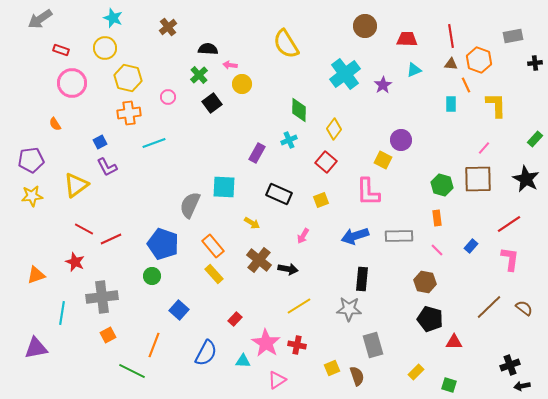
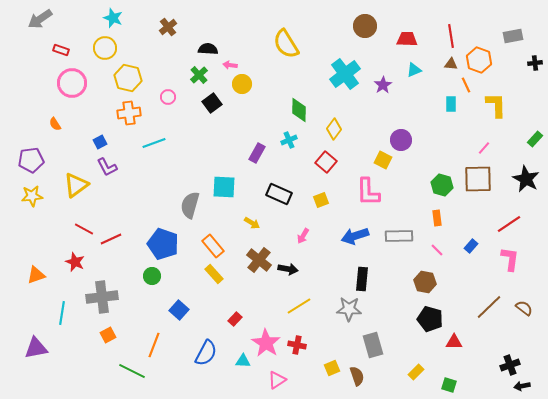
gray semicircle at (190, 205): rotated 8 degrees counterclockwise
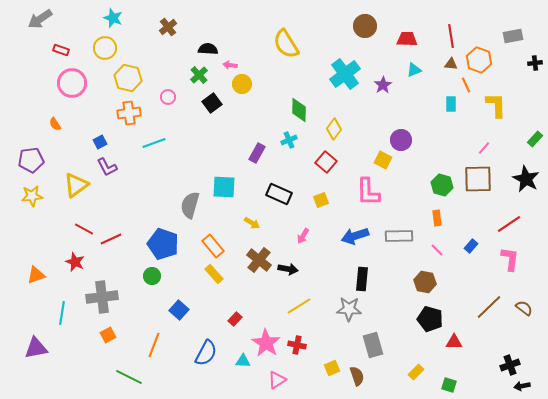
green line at (132, 371): moved 3 px left, 6 px down
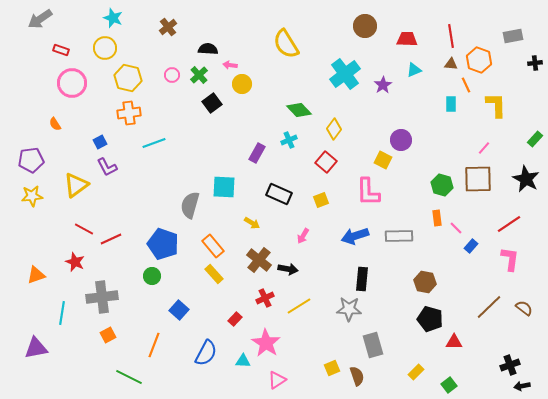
pink circle at (168, 97): moved 4 px right, 22 px up
green diamond at (299, 110): rotated 45 degrees counterclockwise
pink line at (437, 250): moved 19 px right, 22 px up
red cross at (297, 345): moved 32 px left, 47 px up; rotated 36 degrees counterclockwise
green square at (449, 385): rotated 35 degrees clockwise
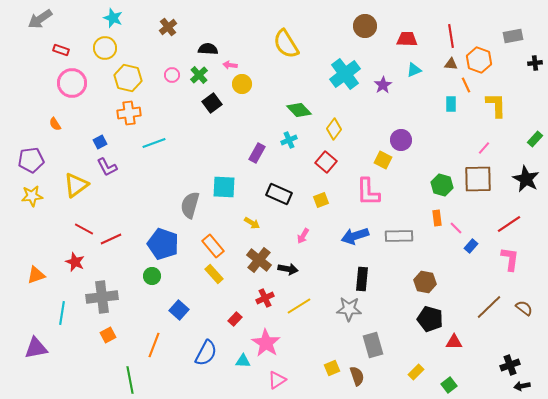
green line at (129, 377): moved 1 px right, 3 px down; rotated 52 degrees clockwise
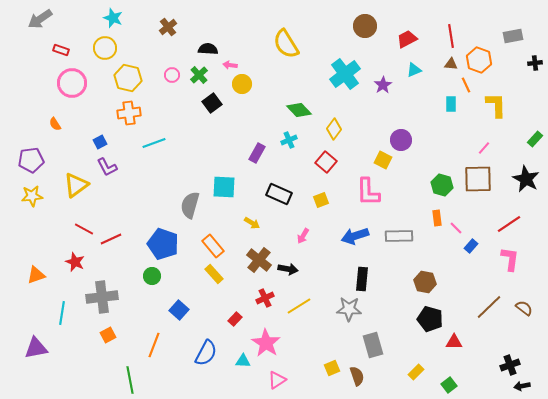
red trapezoid at (407, 39): rotated 30 degrees counterclockwise
